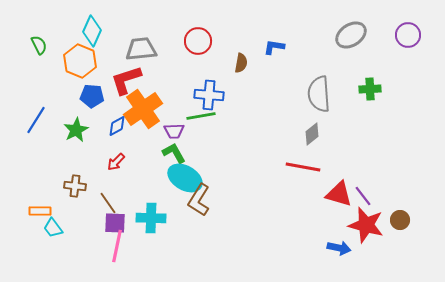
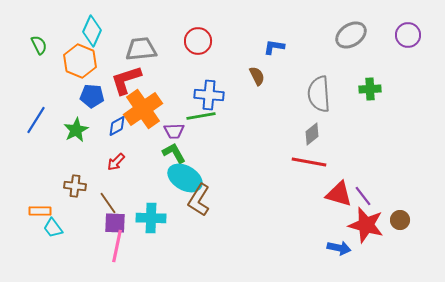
brown semicircle: moved 16 px right, 13 px down; rotated 36 degrees counterclockwise
red line: moved 6 px right, 5 px up
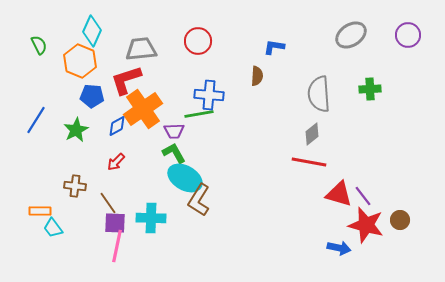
brown semicircle: rotated 30 degrees clockwise
green line: moved 2 px left, 2 px up
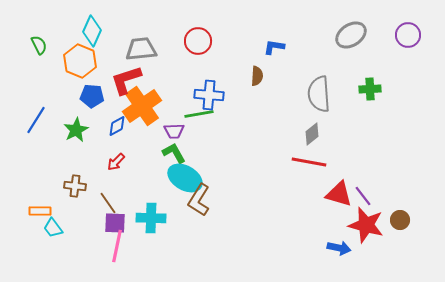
orange cross: moved 1 px left, 3 px up
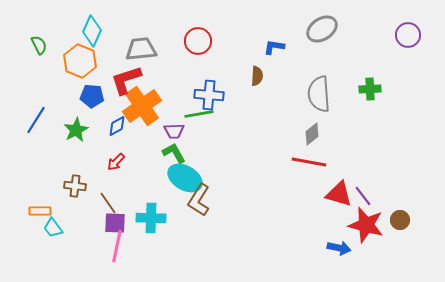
gray ellipse: moved 29 px left, 6 px up
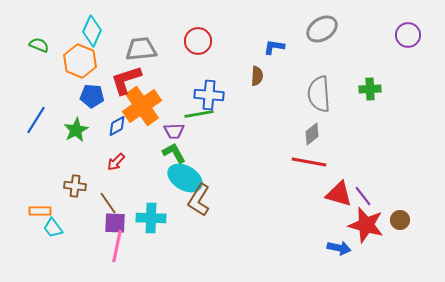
green semicircle: rotated 42 degrees counterclockwise
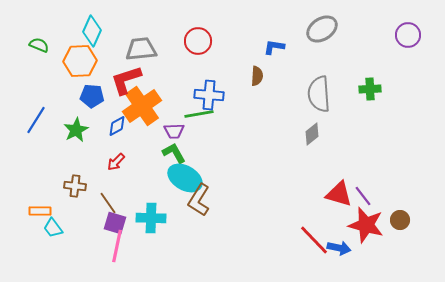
orange hexagon: rotated 24 degrees counterclockwise
red line: moved 5 px right, 78 px down; rotated 36 degrees clockwise
purple square: rotated 15 degrees clockwise
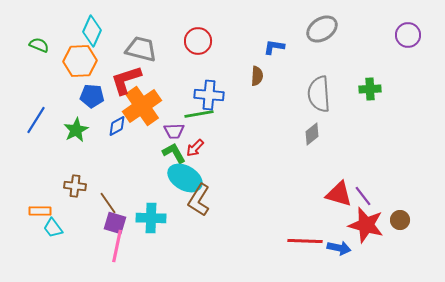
gray trapezoid: rotated 20 degrees clockwise
red arrow: moved 79 px right, 14 px up
red line: moved 9 px left, 1 px down; rotated 44 degrees counterclockwise
